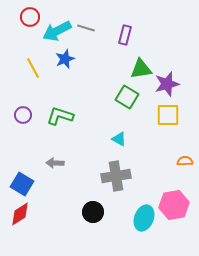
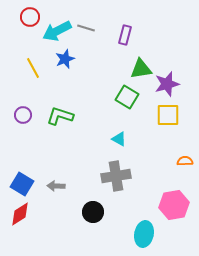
gray arrow: moved 1 px right, 23 px down
cyan ellipse: moved 16 px down; rotated 10 degrees counterclockwise
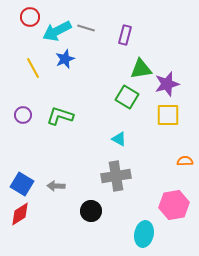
black circle: moved 2 px left, 1 px up
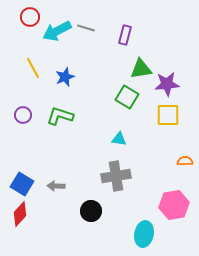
blue star: moved 18 px down
purple star: rotated 10 degrees clockwise
cyan triangle: rotated 21 degrees counterclockwise
red diamond: rotated 15 degrees counterclockwise
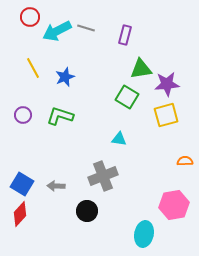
yellow square: moved 2 px left; rotated 15 degrees counterclockwise
gray cross: moved 13 px left; rotated 12 degrees counterclockwise
black circle: moved 4 px left
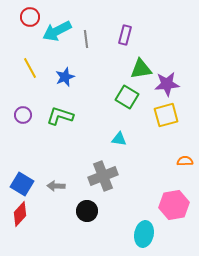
gray line: moved 11 px down; rotated 66 degrees clockwise
yellow line: moved 3 px left
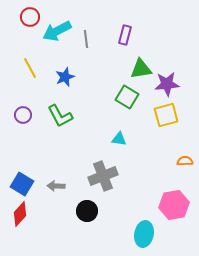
green L-shape: rotated 136 degrees counterclockwise
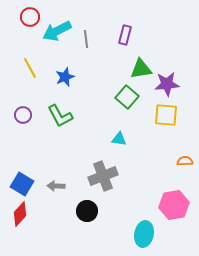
green square: rotated 10 degrees clockwise
yellow square: rotated 20 degrees clockwise
